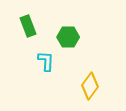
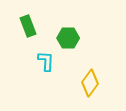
green hexagon: moved 1 px down
yellow diamond: moved 3 px up
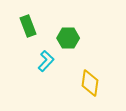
cyan L-shape: rotated 40 degrees clockwise
yellow diamond: rotated 28 degrees counterclockwise
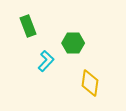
green hexagon: moved 5 px right, 5 px down
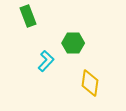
green rectangle: moved 10 px up
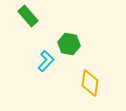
green rectangle: rotated 20 degrees counterclockwise
green hexagon: moved 4 px left, 1 px down; rotated 10 degrees clockwise
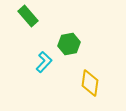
green hexagon: rotated 20 degrees counterclockwise
cyan L-shape: moved 2 px left, 1 px down
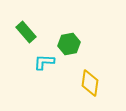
green rectangle: moved 2 px left, 16 px down
cyan L-shape: rotated 130 degrees counterclockwise
